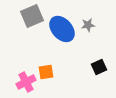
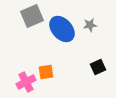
gray star: moved 2 px right
black square: moved 1 px left
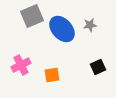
orange square: moved 6 px right, 3 px down
pink cross: moved 5 px left, 17 px up
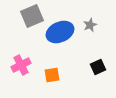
gray star: rotated 16 degrees counterclockwise
blue ellipse: moved 2 px left, 3 px down; rotated 72 degrees counterclockwise
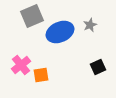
pink cross: rotated 12 degrees counterclockwise
orange square: moved 11 px left
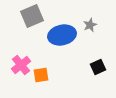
blue ellipse: moved 2 px right, 3 px down; rotated 12 degrees clockwise
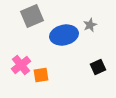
blue ellipse: moved 2 px right
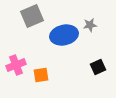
gray star: rotated 16 degrees clockwise
pink cross: moved 5 px left; rotated 18 degrees clockwise
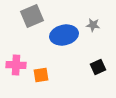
gray star: moved 3 px right; rotated 16 degrees clockwise
pink cross: rotated 24 degrees clockwise
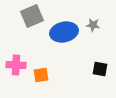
blue ellipse: moved 3 px up
black square: moved 2 px right, 2 px down; rotated 35 degrees clockwise
